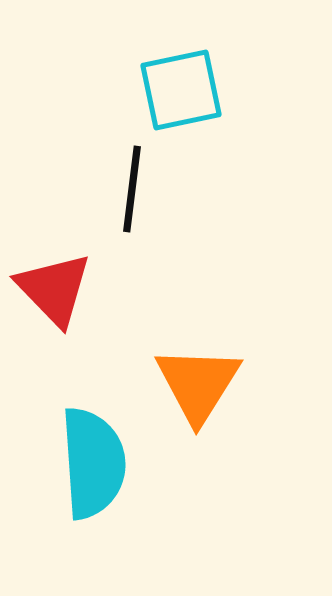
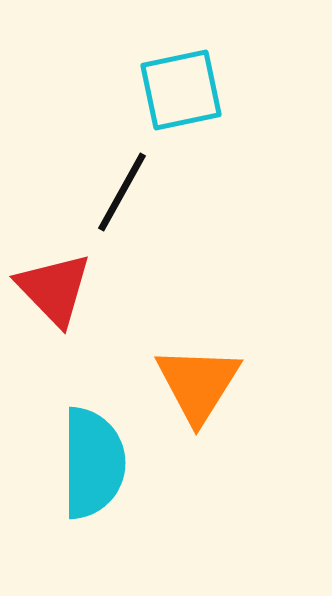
black line: moved 10 px left, 3 px down; rotated 22 degrees clockwise
cyan semicircle: rotated 4 degrees clockwise
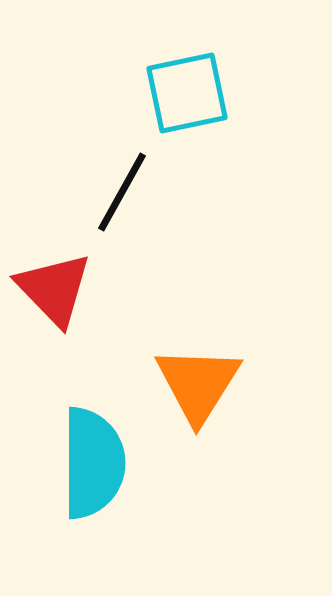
cyan square: moved 6 px right, 3 px down
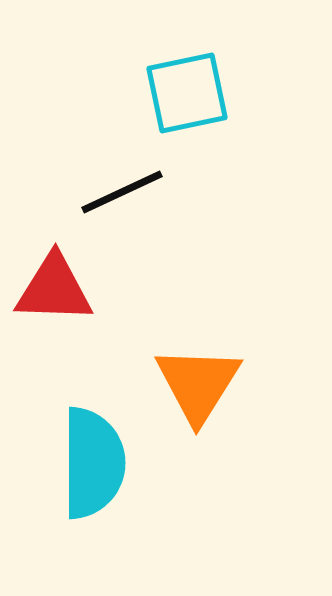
black line: rotated 36 degrees clockwise
red triangle: rotated 44 degrees counterclockwise
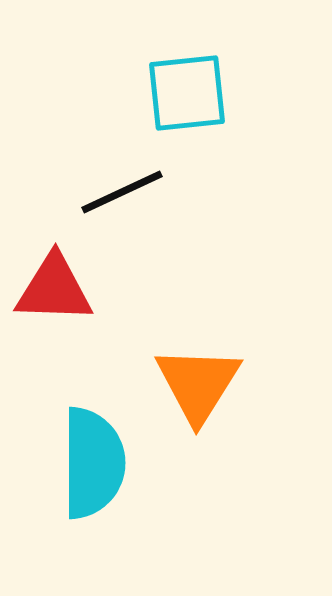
cyan square: rotated 6 degrees clockwise
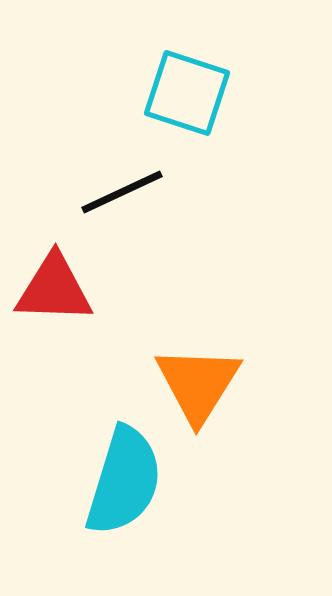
cyan square: rotated 24 degrees clockwise
cyan semicircle: moved 31 px right, 18 px down; rotated 17 degrees clockwise
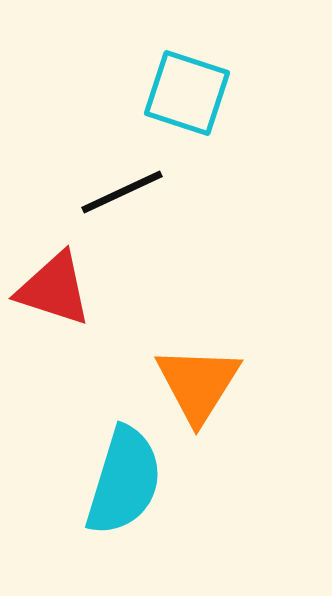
red triangle: rotated 16 degrees clockwise
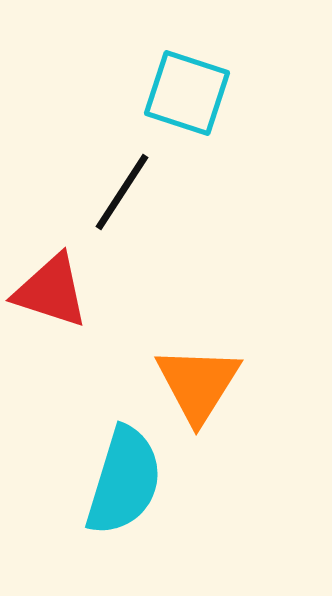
black line: rotated 32 degrees counterclockwise
red triangle: moved 3 px left, 2 px down
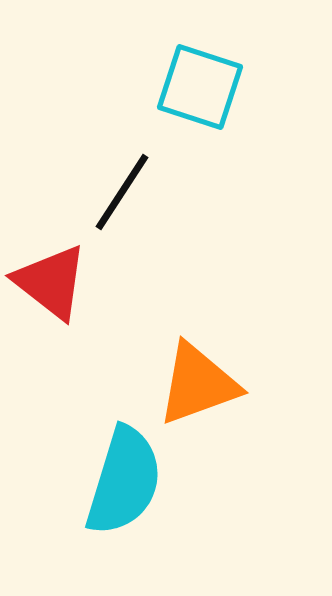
cyan square: moved 13 px right, 6 px up
red triangle: moved 9 px up; rotated 20 degrees clockwise
orange triangle: rotated 38 degrees clockwise
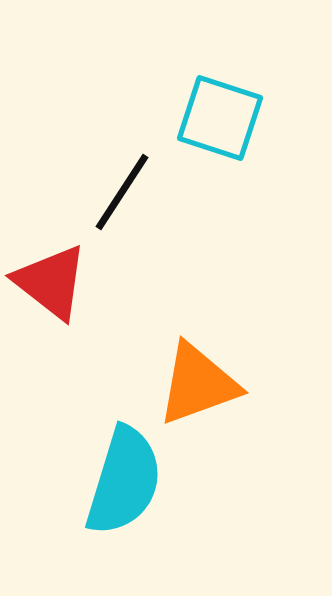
cyan square: moved 20 px right, 31 px down
